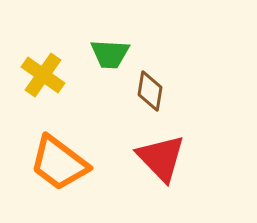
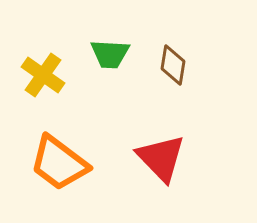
brown diamond: moved 23 px right, 26 px up
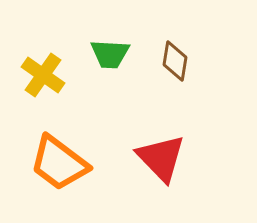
brown diamond: moved 2 px right, 4 px up
